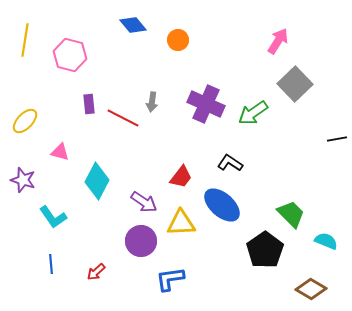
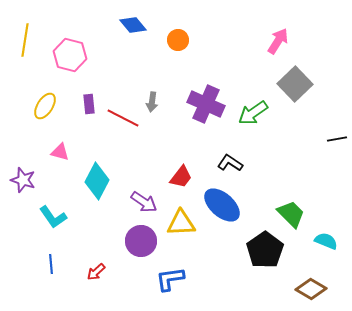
yellow ellipse: moved 20 px right, 15 px up; rotated 12 degrees counterclockwise
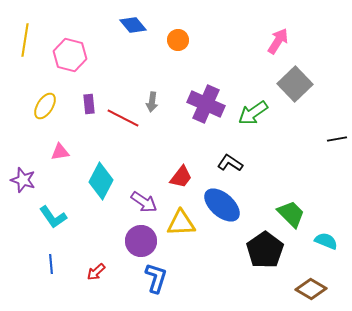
pink triangle: rotated 24 degrees counterclockwise
cyan diamond: moved 4 px right
blue L-shape: moved 14 px left, 1 px up; rotated 116 degrees clockwise
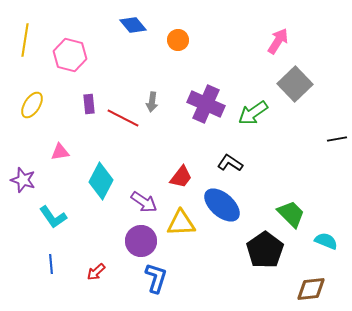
yellow ellipse: moved 13 px left, 1 px up
brown diamond: rotated 36 degrees counterclockwise
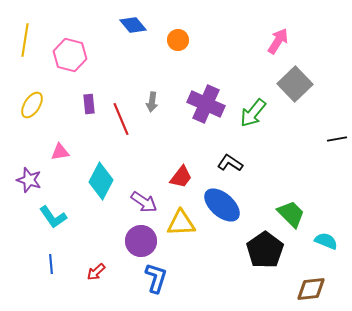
green arrow: rotated 16 degrees counterclockwise
red line: moved 2 px left, 1 px down; rotated 40 degrees clockwise
purple star: moved 6 px right
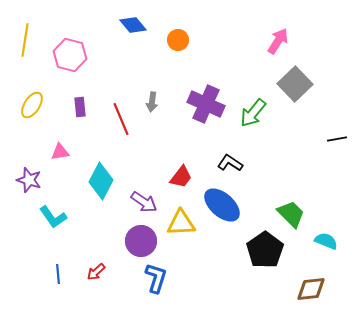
purple rectangle: moved 9 px left, 3 px down
blue line: moved 7 px right, 10 px down
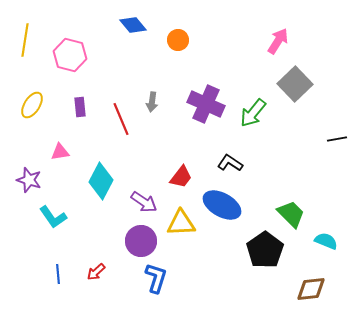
blue ellipse: rotated 12 degrees counterclockwise
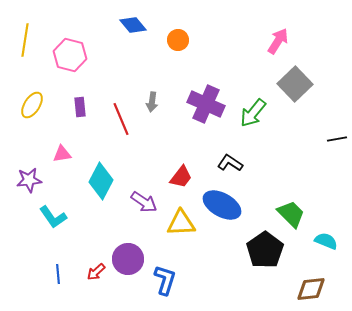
pink triangle: moved 2 px right, 2 px down
purple star: rotated 25 degrees counterclockwise
purple circle: moved 13 px left, 18 px down
blue L-shape: moved 9 px right, 2 px down
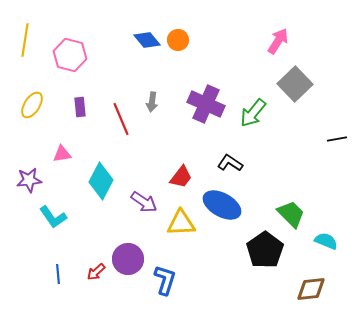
blue diamond: moved 14 px right, 15 px down
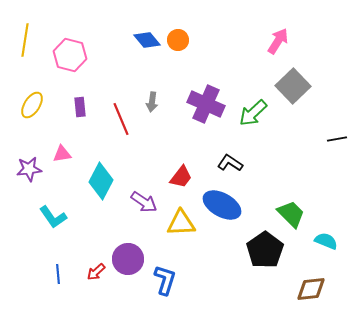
gray square: moved 2 px left, 2 px down
green arrow: rotated 8 degrees clockwise
purple star: moved 11 px up
